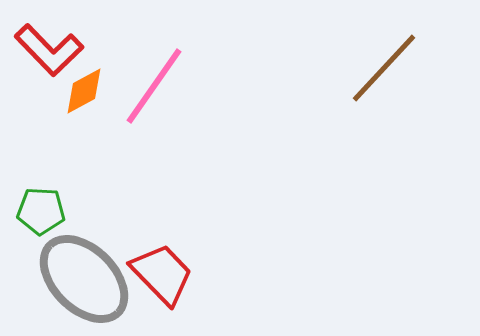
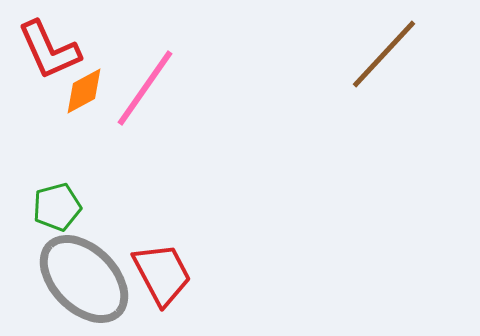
red L-shape: rotated 20 degrees clockwise
brown line: moved 14 px up
pink line: moved 9 px left, 2 px down
green pentagon: moved 16 px right, 4 px up; rotated 18 degrees counterclockwise
red trapezoid: rotated 16 degrees clockwise
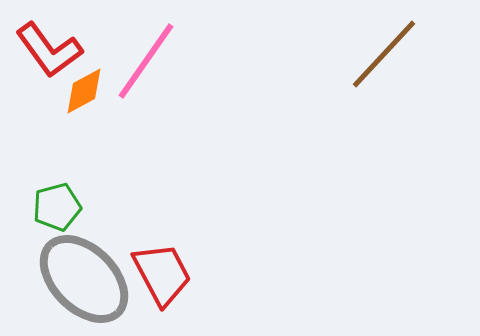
red L-shape: rotated 12 degrees counterclockwise
pink line: moved 1 px right, 27 px up
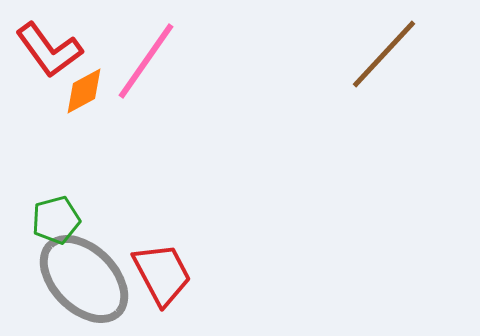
green pentagon: moved 1 px left, 13 px down
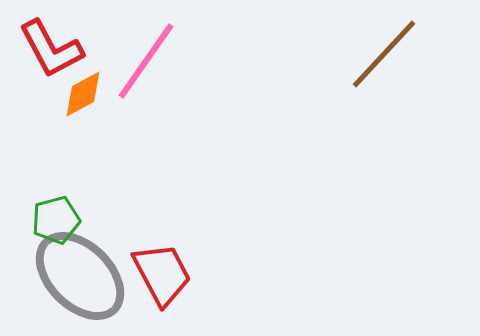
red L-shape: moved 2 px right, 1 px up; rotated 8 degrees clockwise
orange diamond: moved 1 px left, 3 px down
gray ellipse: moved 4 px left, 3 px up
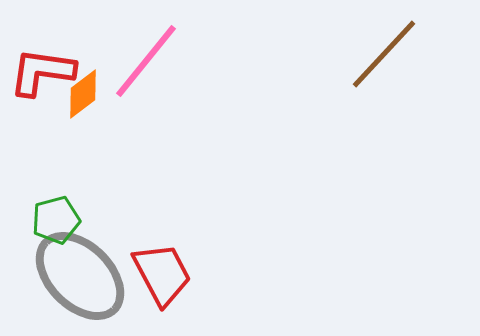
red L-shape: moved 9 px left, 23 px down; rotated 126 degrees clockwise
pink line: rotated 4 degrees clockwise
orange diamond: rotated 9 degrees counterclockwise
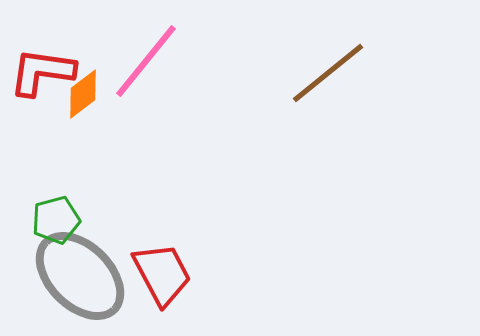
brown line: moved 56 px left, 19 px down; rotated 8 degrees clockwise
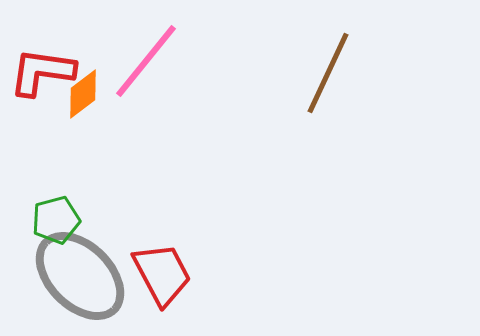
brown line: rotated 26 degrees counterclockwise
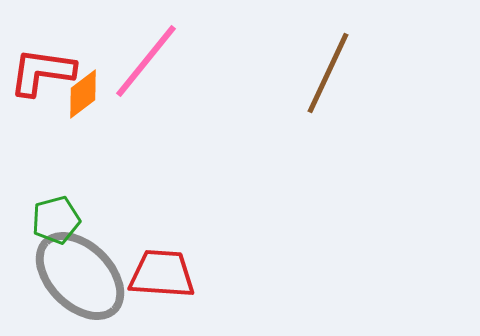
red trapezoid: rotated 58 degrees counterclockwise
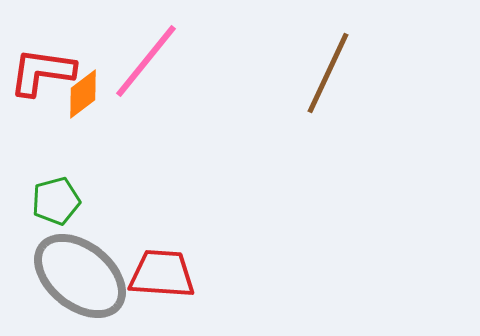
green pentagon: moved 19 px up
gray ellipse: rotated 6 degrees counterclockwise
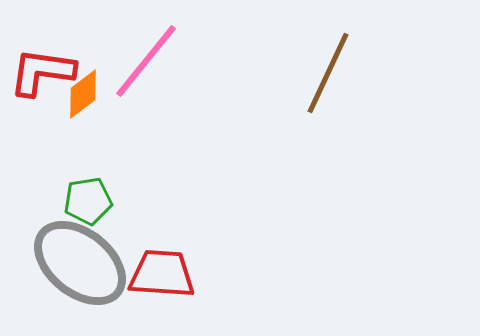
green pentagon: moved 32 px right; rotated 6 degrees clockwise
gray ellipse: moved 13 px up
